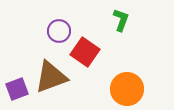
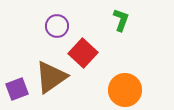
purple circle: moved 2 px left, 5 px up
red square: moved 2 px left, 1 px down; rotated 8 degrees clockwise
brown triangle: rotated 15 degrees counterclockwise
orange circle: moved 2 px left, 1 px down
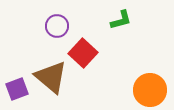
green L-shape: rotated 55 degrees clockwise
brown triangle: rotated 45 degrees counterclockwise
orange circle: moved 25 px right
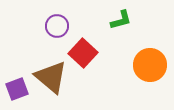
orange circle: moved 25 px up
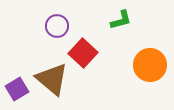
brown triangle: moved 1 px right, 2 px down
purple square: rotated 10 degrees counterclockwise
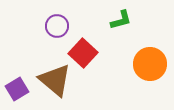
orange circle: moved 1 px up
brown triangle: moved 3 px right, 1 px down
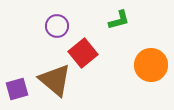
green L-shape: moved 2 px left
red square: rotated 8 degrees clockwise
orange circle: moved 1 px right, 1 px down
purple square: rotated 15 degrees clockwise
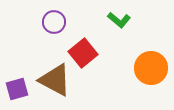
green L-shape: rotated 55 degrees clockwise
purple circle: moved 3 px left, 4 px up
orange circle: moved 3 px down
brown triangle: rotated 12 degrees counterclockwise
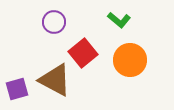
orange circle: moved 21 px left, 8 px up
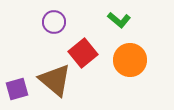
brown triangle: rotated 12 degrees clockwise
